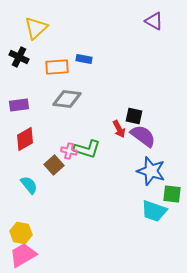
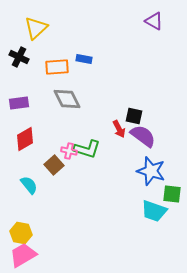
gray diamond: rotated 56 degrees clockwise
purple rectangle: moved 2 px up
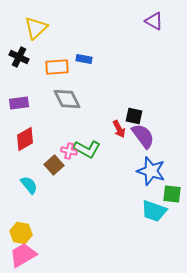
purple semicircle: rotated 16 degrees clockwise
green L-shape: rotated 12 degrees clockwise
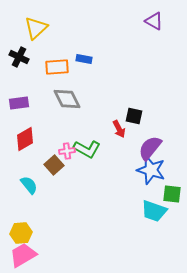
purple semicircle: moved 7 px right, 12 px down; rotated 104 degrees counterclockwise
pink cross: moved 2 px left; rotated 21 degrees counterclockwise
blue star: moved 1 px up
yellow hexagon: rotated 15 degrees counterclockwise
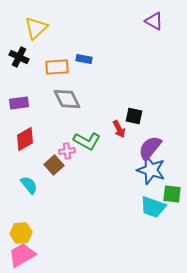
green L-shape: moved 8 px up
cyan trapezoid: moved 1 px left, 4 px up
pink trapezoid: moved 1 px left
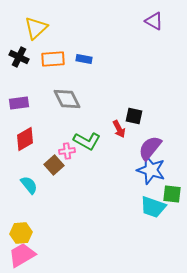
orange rectangle: moved 4 px left, 8 px up
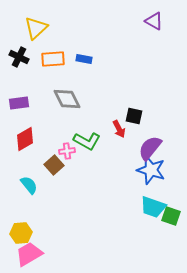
green square: moved 1 px left, 22 px down; rotated 12 degrees clockwise
pink trapezoid: moved 7 px right, 1 px up
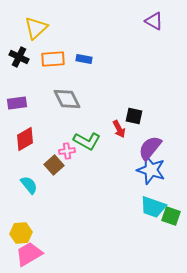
purple rectangle: moved 2 px left
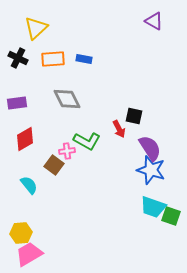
black cross: moved 1 px left, 1 px down
purple semicircle: rotated 108 degrees clockwise
brown square: rotated 12 degrees counterclockwise
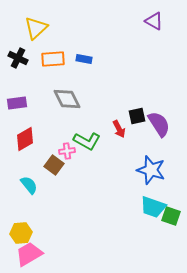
black square: moved 3 px right; rotated 24 degrees counterclockwise
purple semicircle: moved 9 px right, 24 px up
